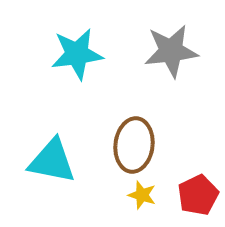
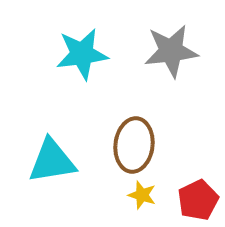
cyan star: moved 5 px right
cyan triangle: rotated 20 degrees counterclockwise
red pentagon: moved 5 px down
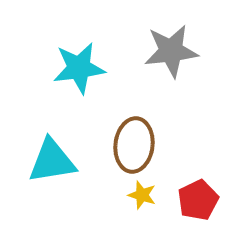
cyan star: moved 3 px left, 14 px down
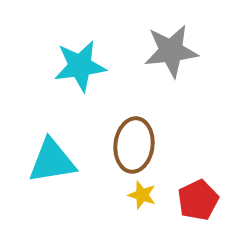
cyan star: moved 1 px right, 2 px up
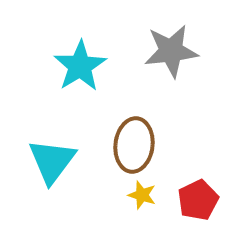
cyan star: rotated 24 degrees counterclockwise
cyan triangle: rotated 44 degrees counterclockwise
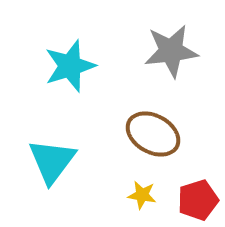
cyan star: moved 10 px left; rotated 14 degrees clockwise
brown ellipse: moved 19 px right, 11 px up; rotated 68 degrees counterclockwise
yellow star: rotated 8 degrees counterclockwise
red pentagon: rotated 9 degrees clockwise
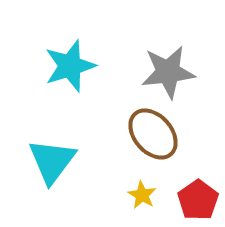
gray star: moved 3 px left, 21 px down
brown ellipse: rotated 20 degrees clockwise
yellow star: rotated 20 degrees clockwise
red pentagon: rotated 18 degrees counterclockwise
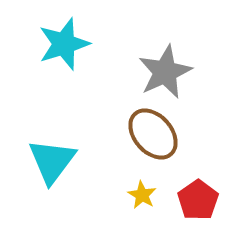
cyan star: moved 6 px left, 22 px up
gray star: moved 3 px left; rotated 18 degrees counterclockwise
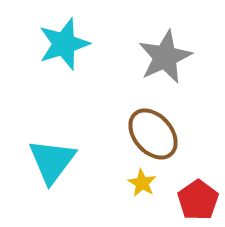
gray star: moved 15 px up
yellow star: moved 12 px up
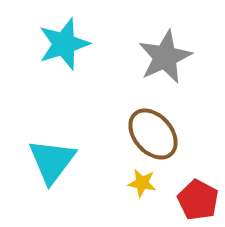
yellow star: rotated 20 degrees counterclockwise
red pentagon: rotated 9 degrees counterclockwise
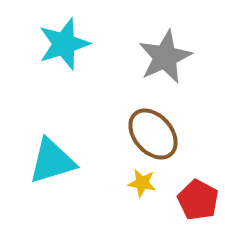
cyan triangle: rotated 36 degrees clockwise
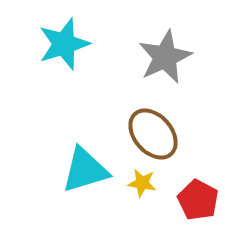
cyan triangle: moved 33 px right, 9 px down
